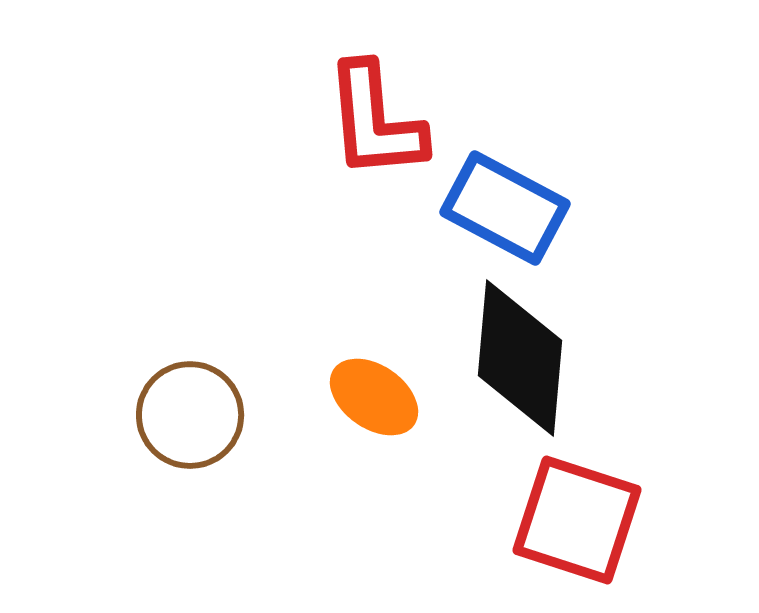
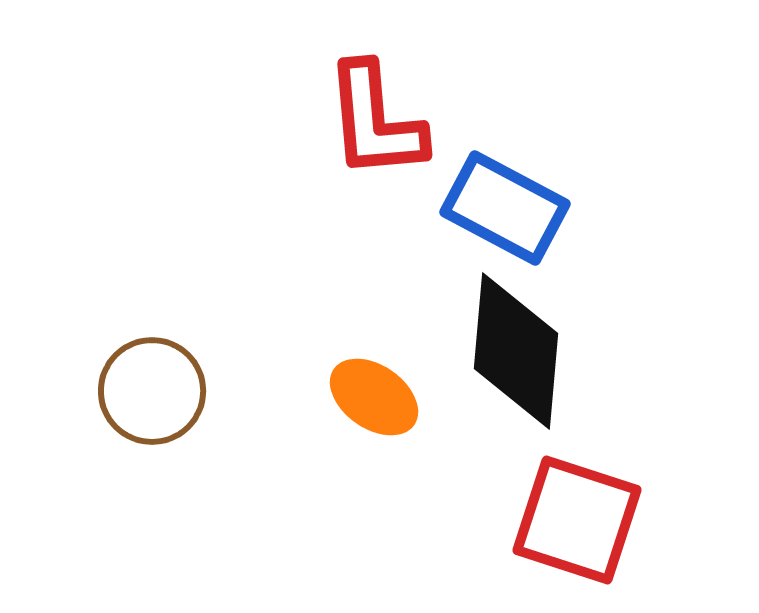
black diamond: moved 4 px left, 7 px up
brown circle: moved 38 px left, 24 px up
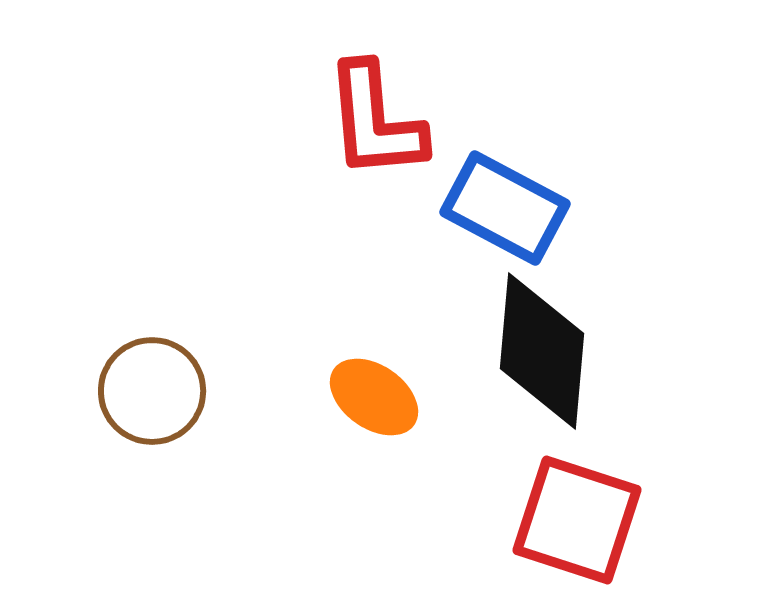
black diamond: moved 26 px right
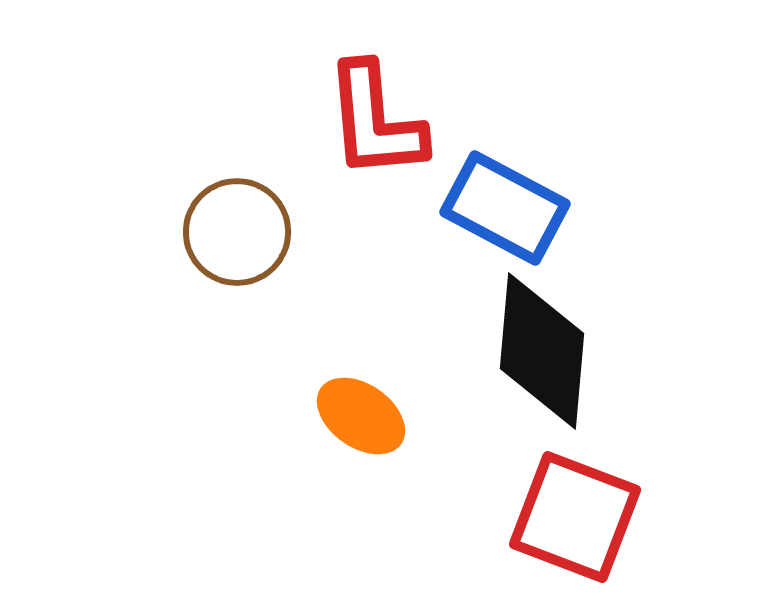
brown circle: moved 85 px right, 159 px up
orange ellipse: moved 13 px left, 19 px down
red square: moved 2 px left, 3 px up; rotated 3 degrees clockwise
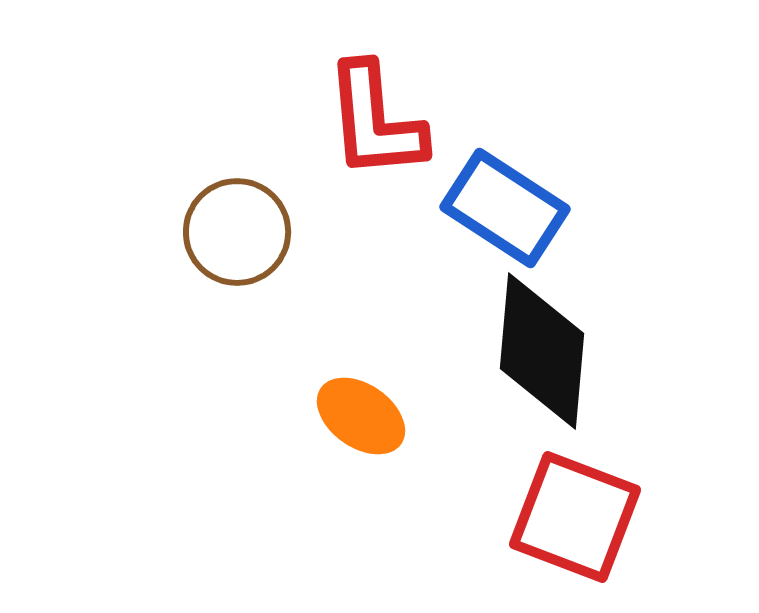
blue rectangle: rotated 5 degrees clockwise
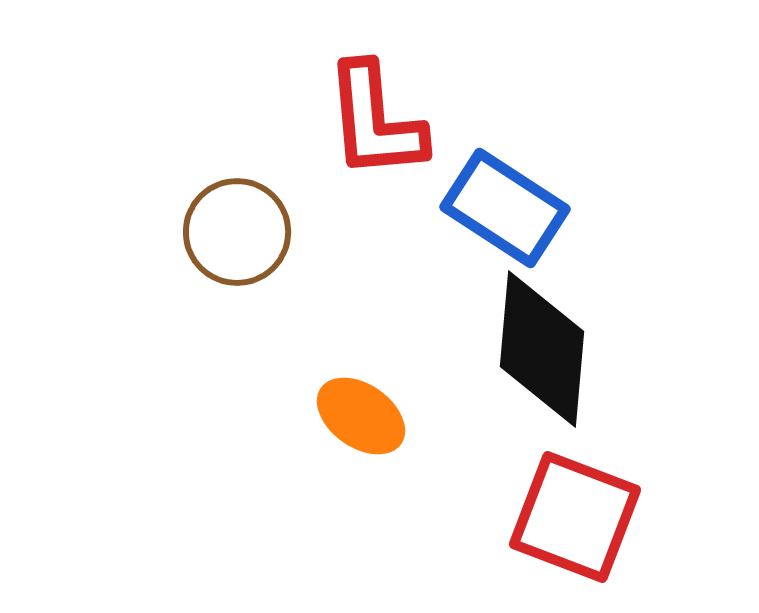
black diamond: moved 2 px up
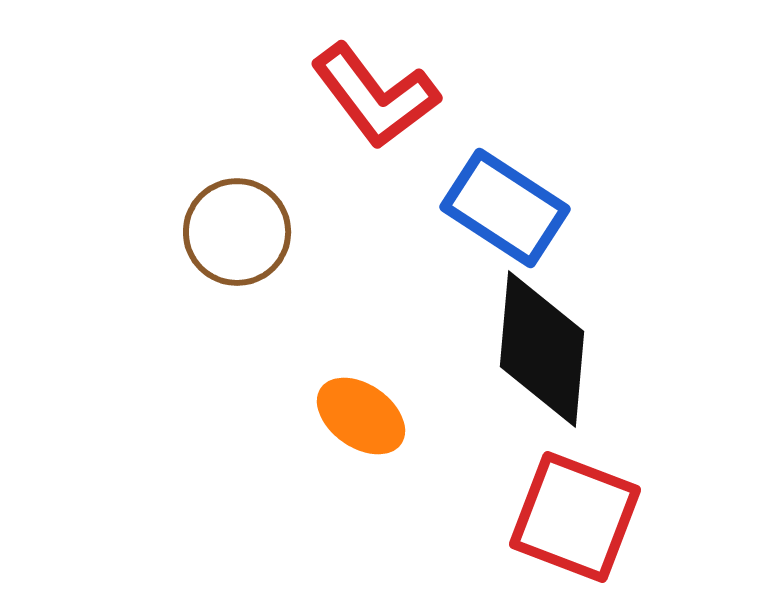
red L-shape: moved 25 px up; rotated 32 degrees counterclockwise
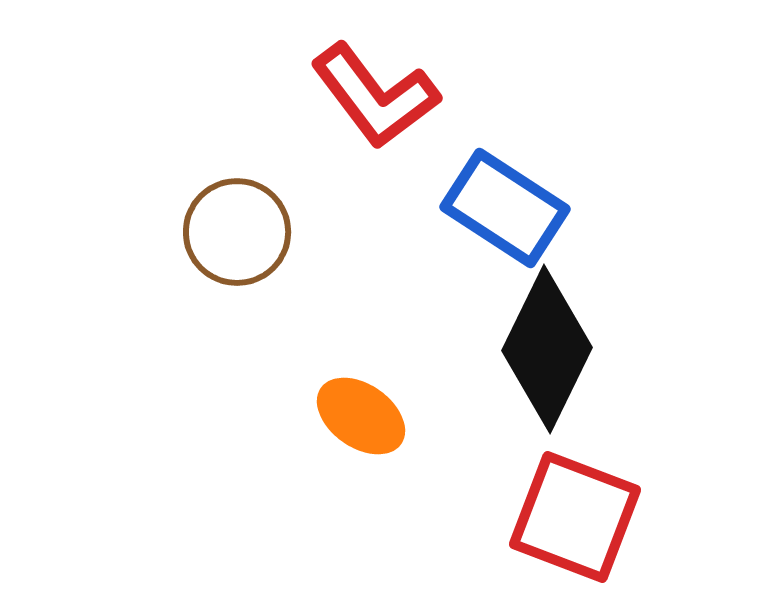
black diamond: moved 5 px right; rotated 21 degrees clockwise
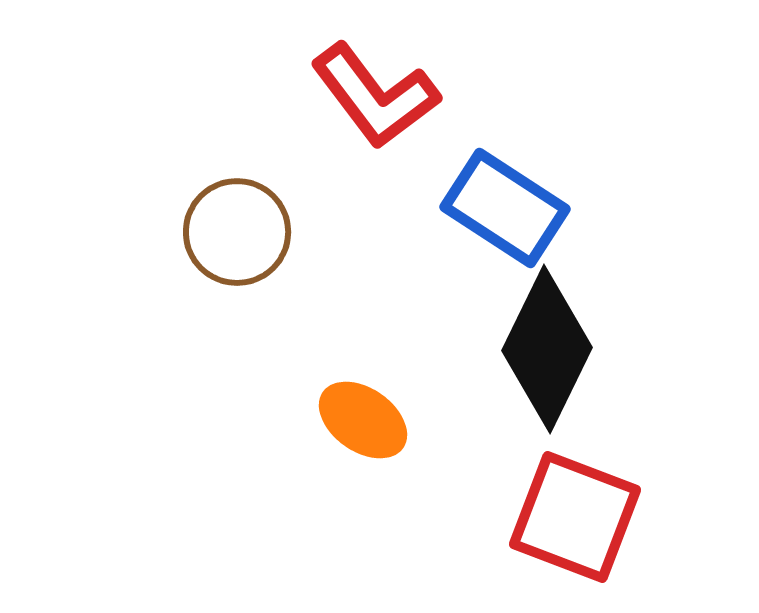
orange ellipse: moved 2 px right, 4 px down
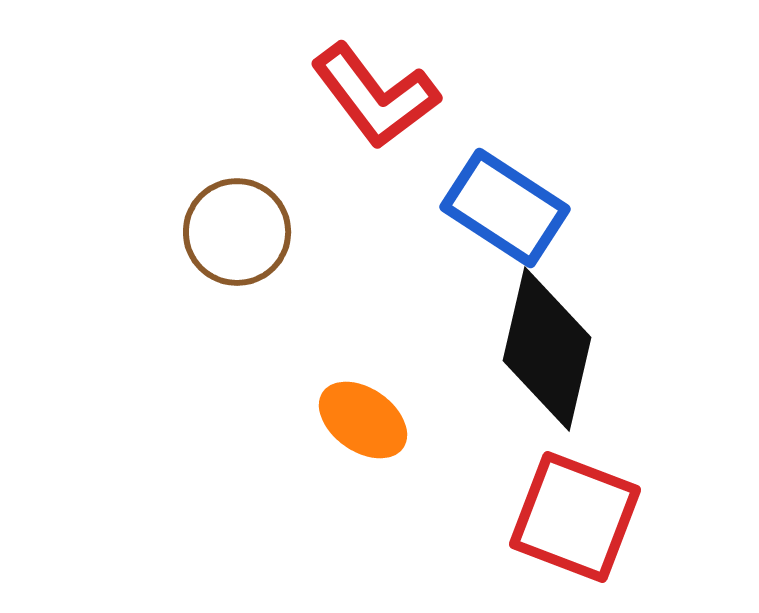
black diamond: rotated 13 degrees counterclockwise
